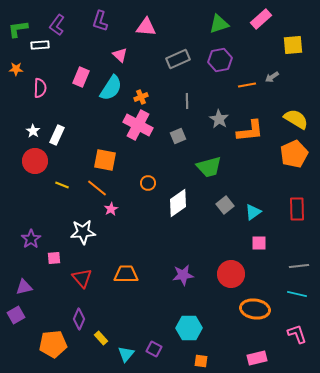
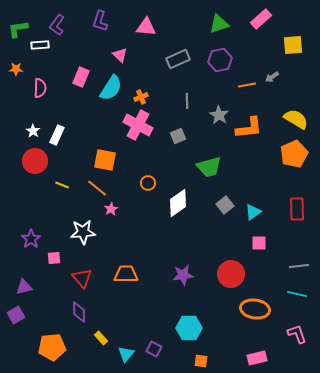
gray star at (219, 119): moved 4 px up
orange L-shape at (250, 131): moved 1 px left, 3 px up
purple diamond at (79, 319): moved 7 px up; rotated 25 degrees counterclockwise
orange pentagon at (53, 344): moved 1 px left, 3 px down
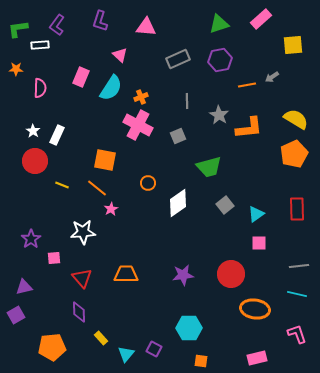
cyan triangle at (253, 212): moved 3 px right, 2 px down
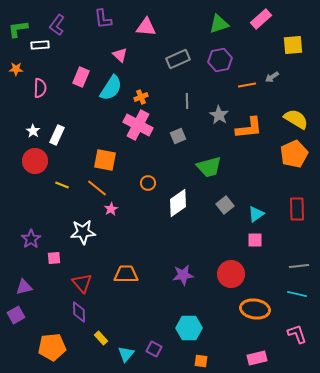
purple L-shape at (100, 21): moved 3 px right, 2 px up; rotated 25 degrees counterclockwise
pink square at (259, 243): moved 4 px left, 3 px up
red triangle at (82, 278): moved 5 px down
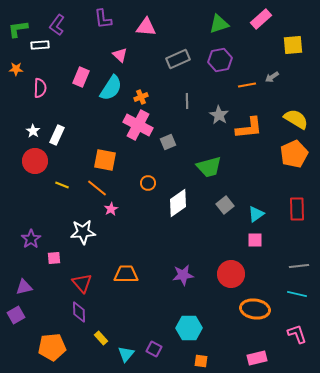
gray square at (178, 136): moved 10 px left, 6 px down
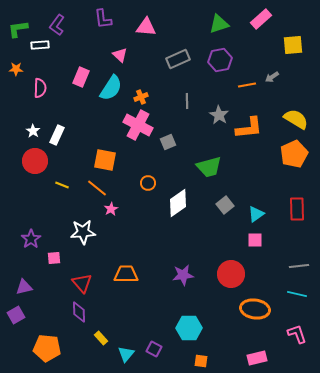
orange pentagon at (52, 347): moved 5 px left, 1 px down; rotated 12 degrees clockwise
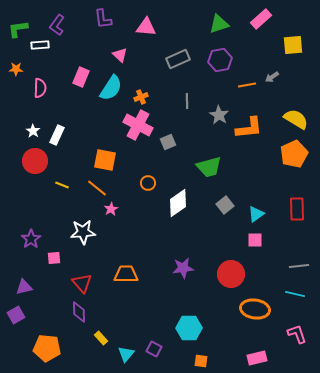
purple star at (183, 275): moved 7 px up
cyan line at (297, 294): moved 2 px left
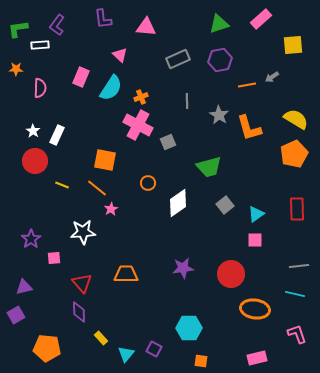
orange L-shape at (249, 128): rotated 80 degrees clockwise
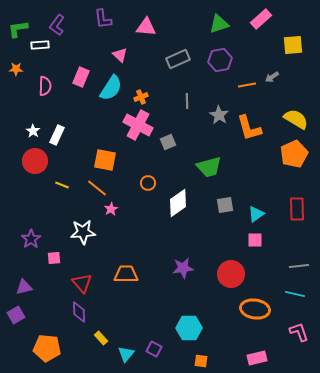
pink semicircle at (40, 88): moved 5 px right, 2 px up
gray square at (225, 205): rotated 30 degrees clockwise
pink L-shape at (297, 334): moved 2 px right, 2 px up
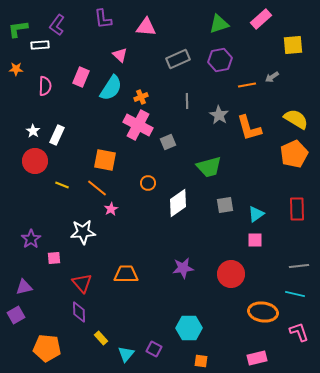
orange ellipse at (255, 309): moved 8 px right, 3 px down
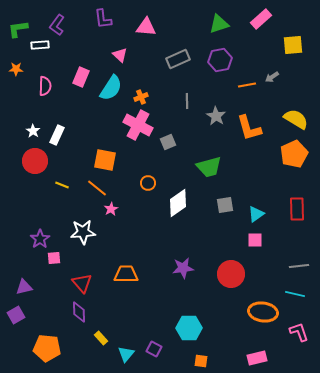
gray star at (219, 115): moved 3 px left, 1 px down
purple star at (31, 239): moved 9 px right
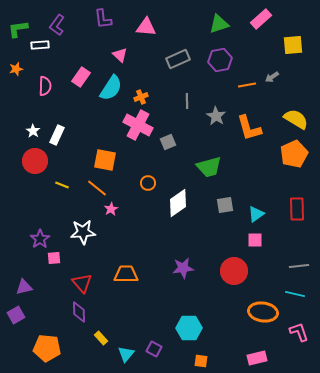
orange star at (16, 69): rotated 16 degrees counterclockwise
pink rectangle at (81, 77): rotated 12 degrees clockwise
red circle at (231, 274): moved 3 px right, 3 px up
